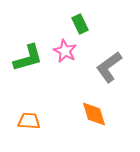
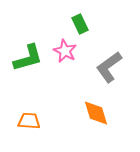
orange diamond: moved 2 px right, 1 px up
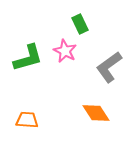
orange diamond: rotated 16 degrees counterclockwise
orange trapezoid: moved 2 px left, 1 px up
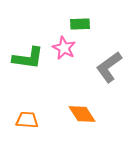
green rectangle: rotated 66 degrees counterclockwise
pink star: moved 1 px left, 3 px up
green L-shape: rotated 24 degrees clockwise
orange diamond: moved 14 px left, 1 px down
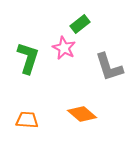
green rectangle: rotated 36 degrees counterclockwise
green L-shape: rotated 80 degrees counterclockwise
gray L-shape: rotated 72 degrees counterclockwise
orange diamond: rotated 16 degrees counterclockwise
